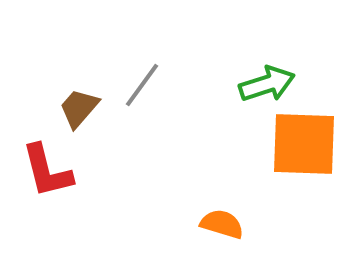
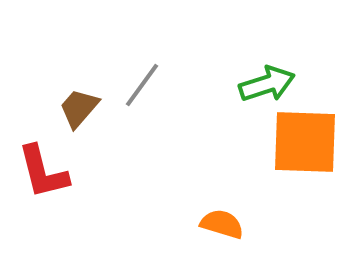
orange square: moved 1 px right, 2 px up
red L-shape: moved 4 px left, 1 px down
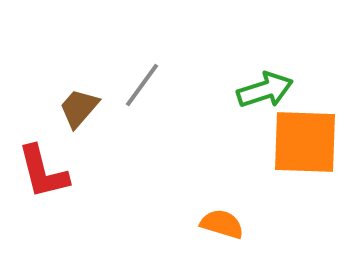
green arrow: moved 2 px left, 6 px down
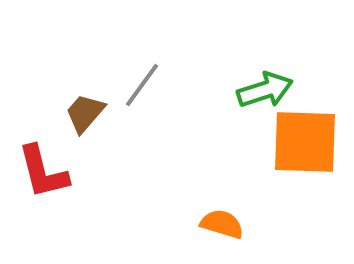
brown trapezoid: moved 6 px right, 5 px down
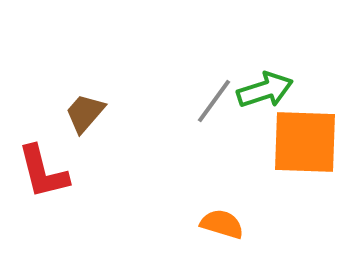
gray line: moved 72 px right, 16 px down
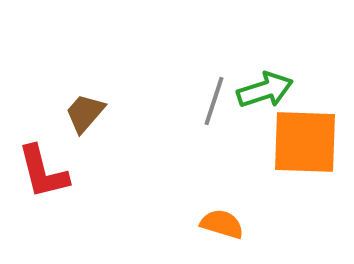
gray line: rotated 18 degrees counterclockwise
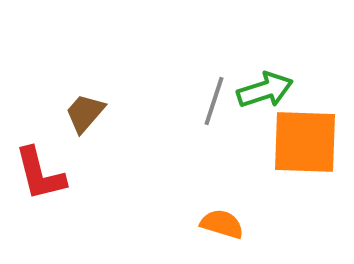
red L-shape: moved 3 px left, 2 px down
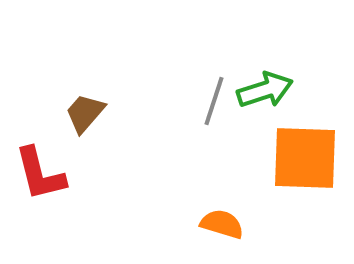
orange square: moved 16 px down
